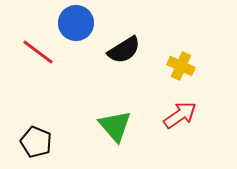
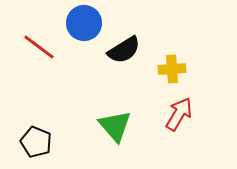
blue circle: moved 8 px right
red line: moved 1 px right, 5 px up
yellow cross: moved 9 px left, 3 px down; rotated 28 degrees counterclockwise
red arrow: moved 1 px left, 1 px up; rotated 24 degrees counterclockwise
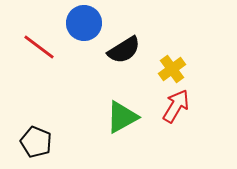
yellow cross: rotated 32 degrees counterclockwise
red arrow: moved 3 px left, 8 px up
green triangle: moved 7 px right, 9 px up; rotated 42 degrees clockwise
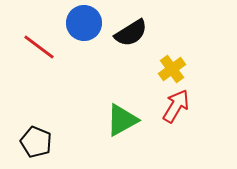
black semicircle: moved 7 px right, 17 px up
green triangle: moved 3 px down
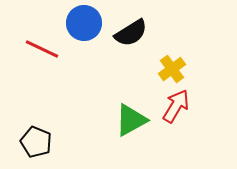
red line: moved 3 px right, 2 px down; rotated 12 degrees counterclockwise
green triangle: moved 9 px right
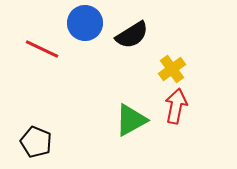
blue circle: moved 1 px right
black semicircle: moved 1 px right, 2 px down
red arrow: rotated 20 degrees counterclockwise
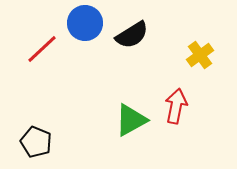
red line: rotated 68 degrees counterclockwise
yellow cross: moved 28 px right, 14 px up
